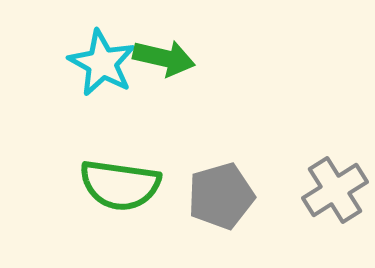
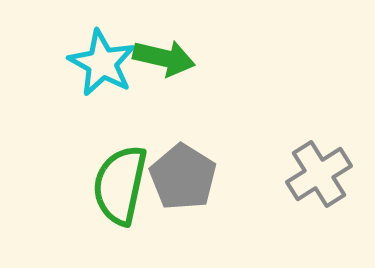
green semicircle: rotated 94 degrees clockwise
gray cross: moved 16 px left, 16 px up
gray pentagon: moved 38 px left, 19 px up; rotated 24 degrees counterclockwise
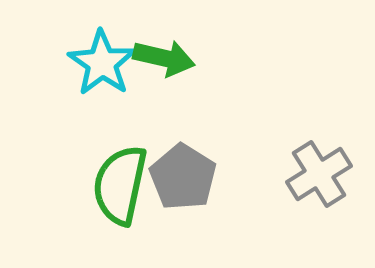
cyan star: rotated 6 degrees clockwise
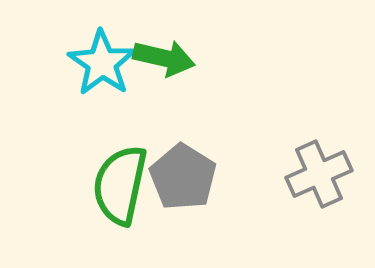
gray cross: rotated 8 degrees clockwise
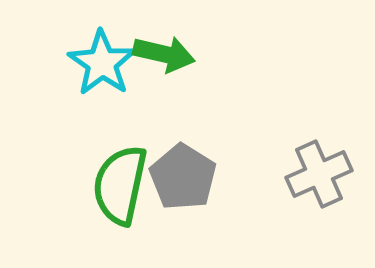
green arrow: moved 4 px up
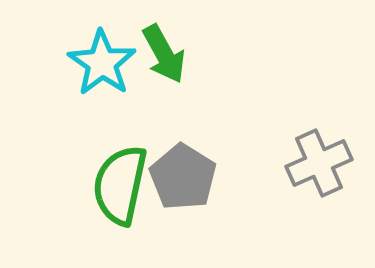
green arrow: rotated 48 degrees clockwise
gray cross: moved 11 px up
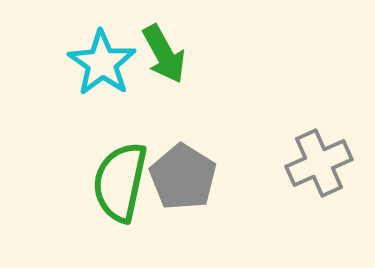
green semicircle: moved 3 px up
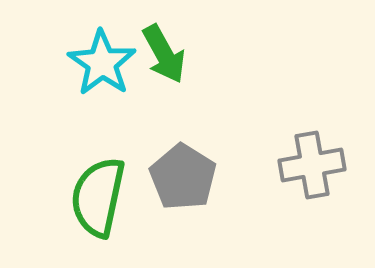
gray cross: moved 7 px left, 2 px down; rotated 14 degrees clockwise
green semicircle: moved 22 px left, 15 px down
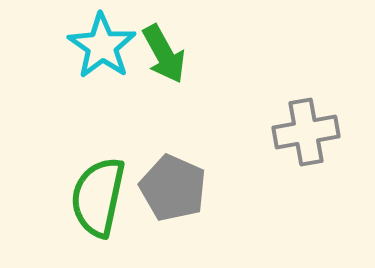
cyan star: moved 17 px up
gray cross: moved 6 px left, 33 px up
gray pentagon: moved 10 px left, 11 px down; rotated 8 degrees counterclockwise
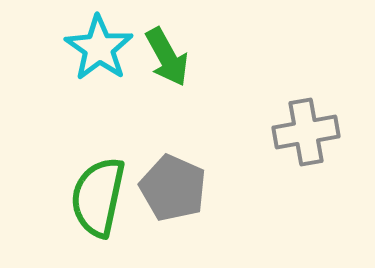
cyan star: moved 3 px left, 2 px down
green arrow: moved 3 px right, 3 px down
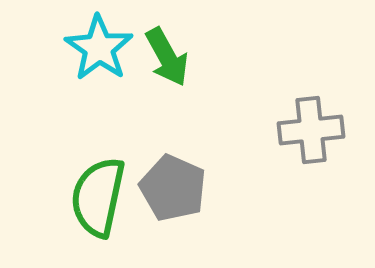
gray cross: moved 5 px right, 2 px up; rotated 4 degrees clockwise
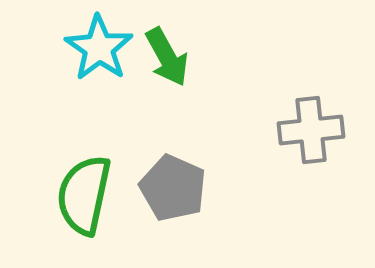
green semicircle: moved 14 px left, 2 px up
